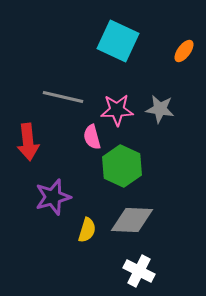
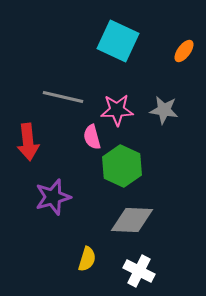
gray star: moved 4 px right, 1 px down
yellow semicircle: moved 29 px down
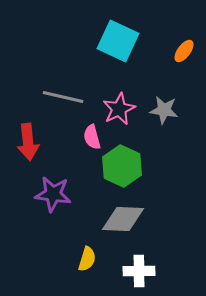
pink star: moved 2 px right, 1 px up; rotated 24 degrees counterclockwise
purple star: moved 3 px up; rotated 24 degrees clockwise
gray diamond: moved 9 px left, 1 px up
white cross: rotated 28 degrees counterclockwise
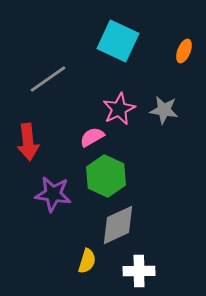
orange ellipse: rotated 15 degrees counterclockwise
gray line: moved 15 px left, 18 px up; rotated 48 degrees counterclockwise
pink semicircle: rotated 75 degrees clockwise
green hexagon: moved 16 px left, 10 px down
gray diamond: moved 5 px left, 6 px down; rotated 27 degrees counterclockwise
yellow semicircle: moved 2 px down
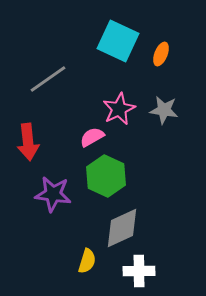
orange ellipse: moved 23 px left, 3 px down
gray diamond: moved 4 px right, 3 px down
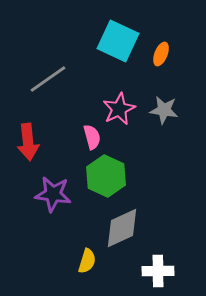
pink semicircle: rotated 105 degrees clockwise
white cross: moved 19 px right
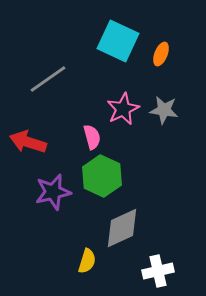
pink star: moved 4 px right
red arrow: rotated 114 degrees clockwise
green hexagon: moved 4 px left
purple star: moved 2 px up; rotated 21 degrees counterclockwise
white cross: rotated 12 degrees counterclockwise
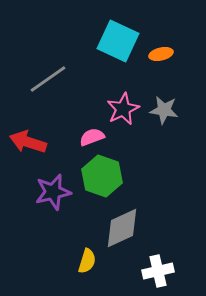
orange ellipse: rotated 55 degrees clockwise
pink semicircle: rotated 95 degrees counterclockwise
green hexagon: rotated 6 degrees counterclockwise
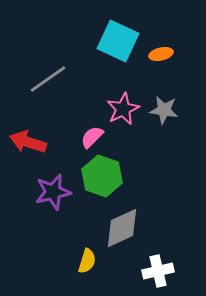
pink semicircle: rotated 25 degrees counterclockwise
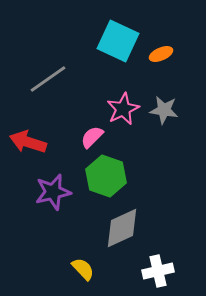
orange ellipse: rotated 10 degrees counterclockwise
green hexagon: moved 4 px right
yellow semicircle: moved 4 px left, 8 px down; rotated 60 degrees counterclockwise
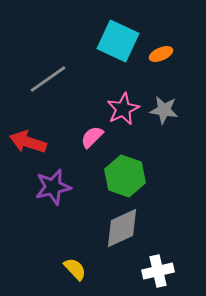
green hexagon: moved 19 px right
purple star: moved 5 px up
yellow semicircle: moved 8 px left
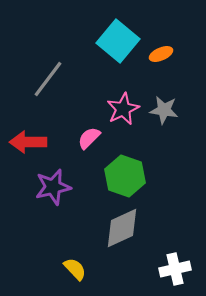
cyan square: rotated 15 degrees clockwise
gray line: rotated 18 degrees counterclockwise
pink semicircle: moved 3 px left, 1 px down
red arrow: rotated 18 degrees counterclockwise
white cross: moved 17 px right, 2 px up
